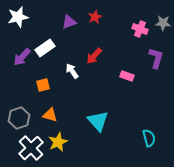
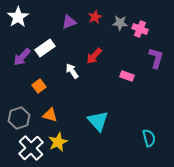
white star: rotated 20 degrees counterclockwise
gray star: moved 43 px left
orange square: moved 4 px left, 1 px down; rotated 24 degrees counterclockwise
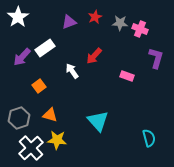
yellow star: moved 1 px left, 2 px up; rotated 30 degrees clockwise
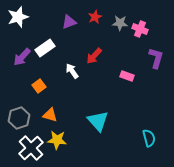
white star: rotated 15 degrees clockwise
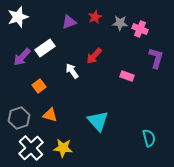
yellow star: moved 6 px right, 8 px down
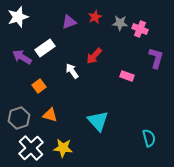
purple arrow: rotated 78 degrees clockwise
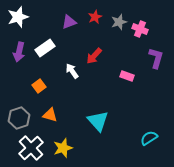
gray star: moved 1 px left, 1 px up; rotated 21 degrees counterclockwise
purple arrow: moved 3 px left, 5 px up; rotated 108 degrees counterclockwise
cyan semicircle: rotated 108 degrees counterclockwise
yellow star: rotated 24 degrees counterclockwise
